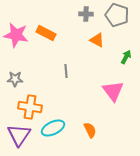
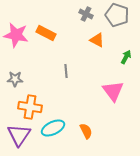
gray cross: rotated 24 degrees clockwise
orange semicircle: moved 4 px left, 1 px down
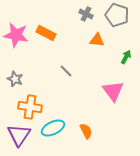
orange triangle: rotated 21 degrees counterclockwise
gray line: rotated 40 degrees counterclockwise
gray star: rotated 21 degrees clockwise
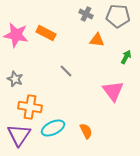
gray pentagon: moved 1 px right, 1 px down; rotated 15 degrees counterclockwise
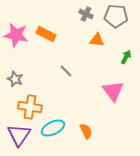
gray pentagon: moved 2 px left
orange rectangle: moved 1 px down
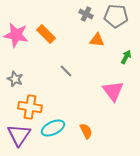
orange rectangle: rotated 18 degrees clockwise
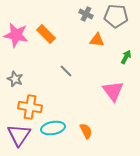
cyan ellipse: rotated 15 degrees clockwise
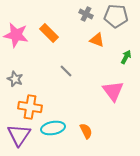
orange rectangle: moved 3 px right, 1 px up
orange triangle: rotated 14 degrees clockwise
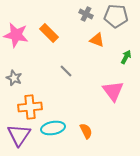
gray star: moved 1 px left, 1 px up
orange cross: rotated 15 degrees counterclockwise
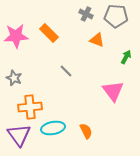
pink star: moved 1 px down; rotated 15 degrees counterclockwise
purple triangle: rotated 10 degrees counterclockwise
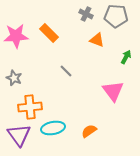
orange semicircle: moved 3 px right; rotated 98 degrees counterclockwise
